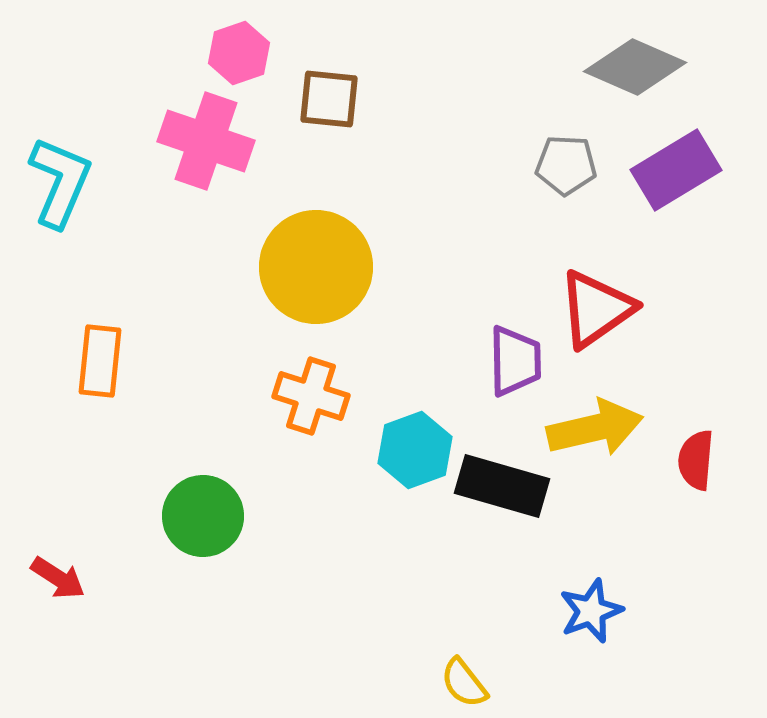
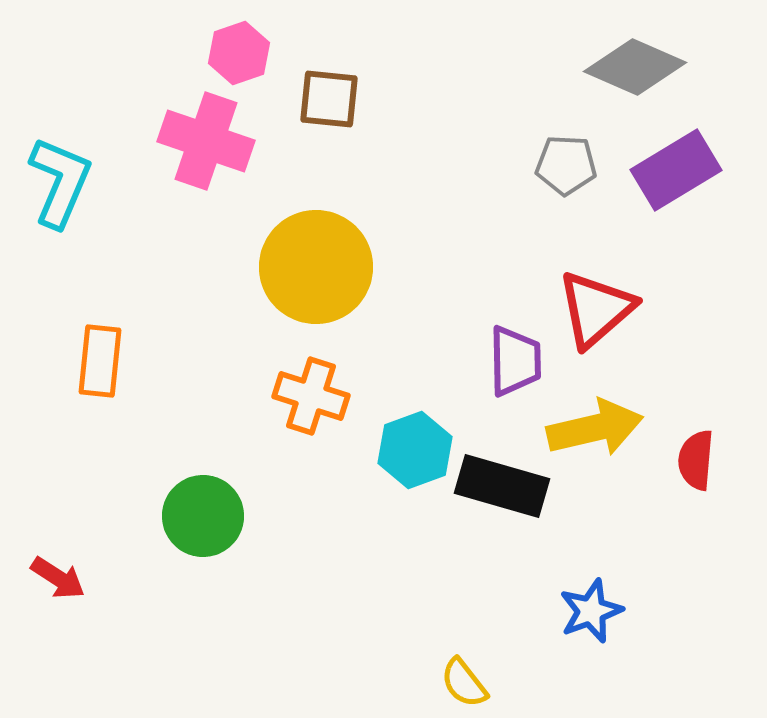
red triangle: rotated 6 degrees counterclockwise
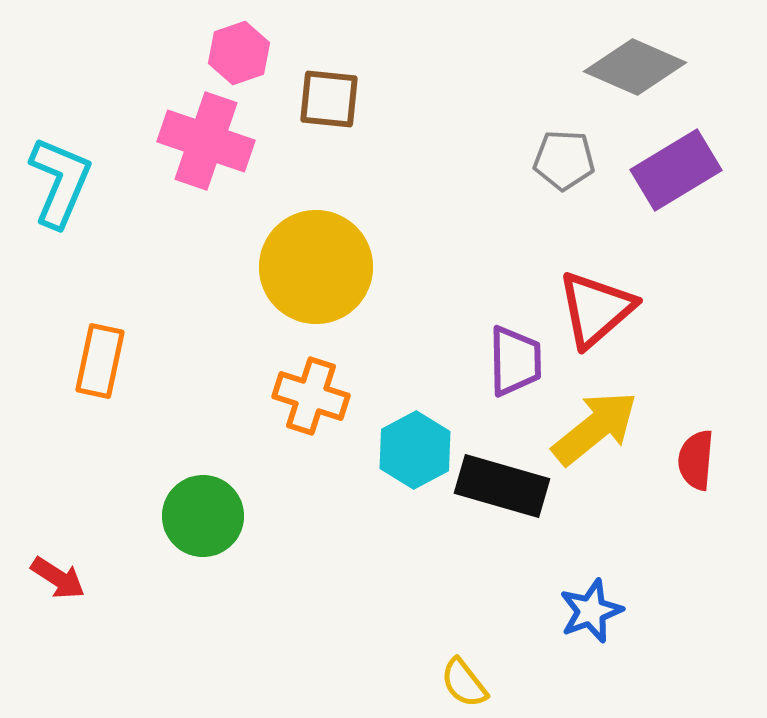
gray pentagon: moved 2 px left, 5 px up
orange rectangle: rotated 6 degrees clockwise
yellow arrow: rotated 26 degrees counterclockwise
cyan hexagon: rotated 8 degrees counterclockwise
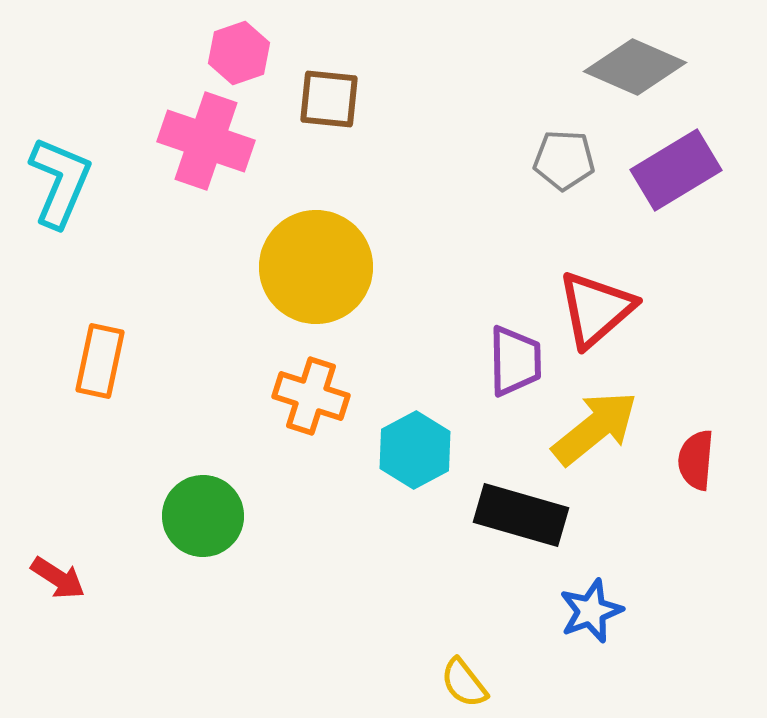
black rectangle: moved 19 px right, 29 px down
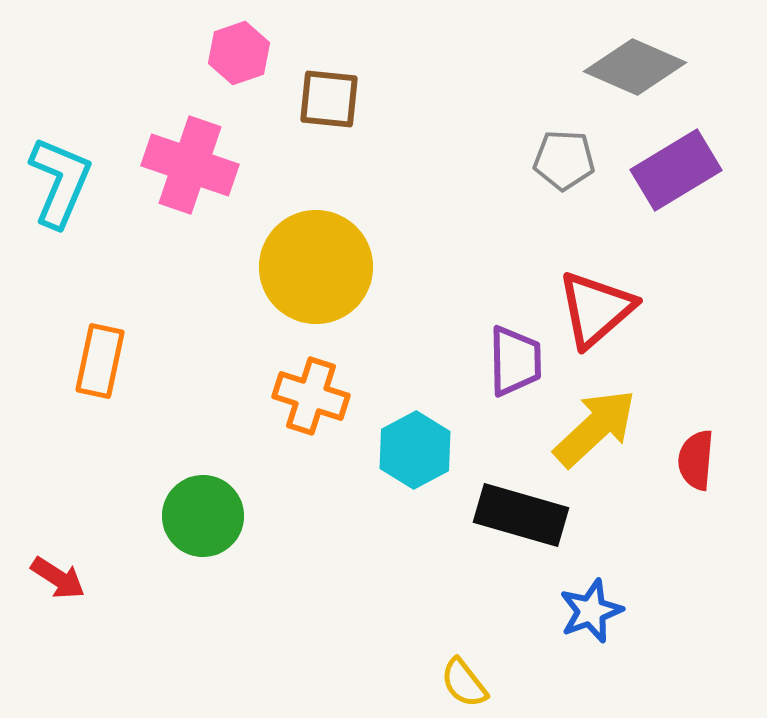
pink cross: moved 16 px left, 24 px down
yellow arrow: rotated 4 degrees counterclockwise
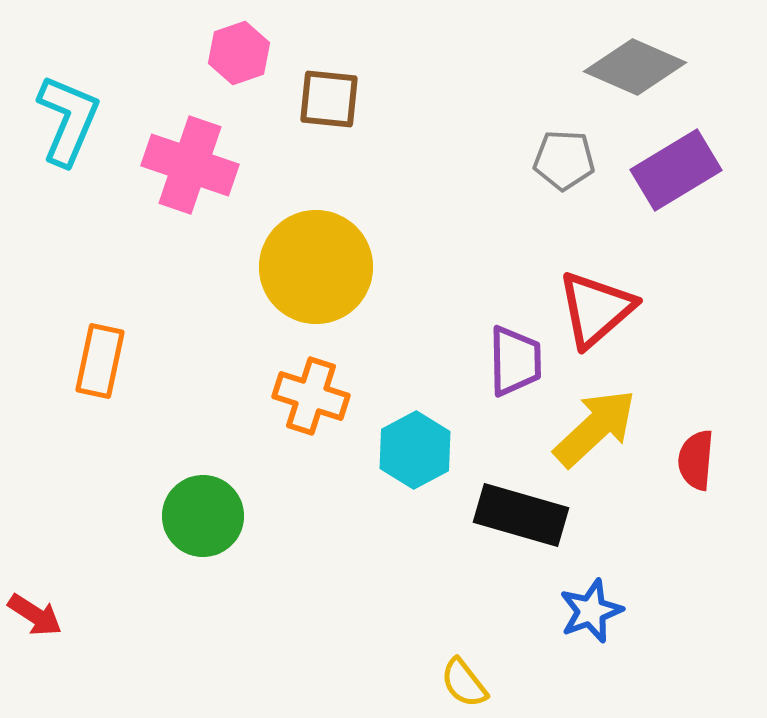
cyan L-shape: moved 8 px right, 62 px up
red arrow: moved 23 px left, 37 px down
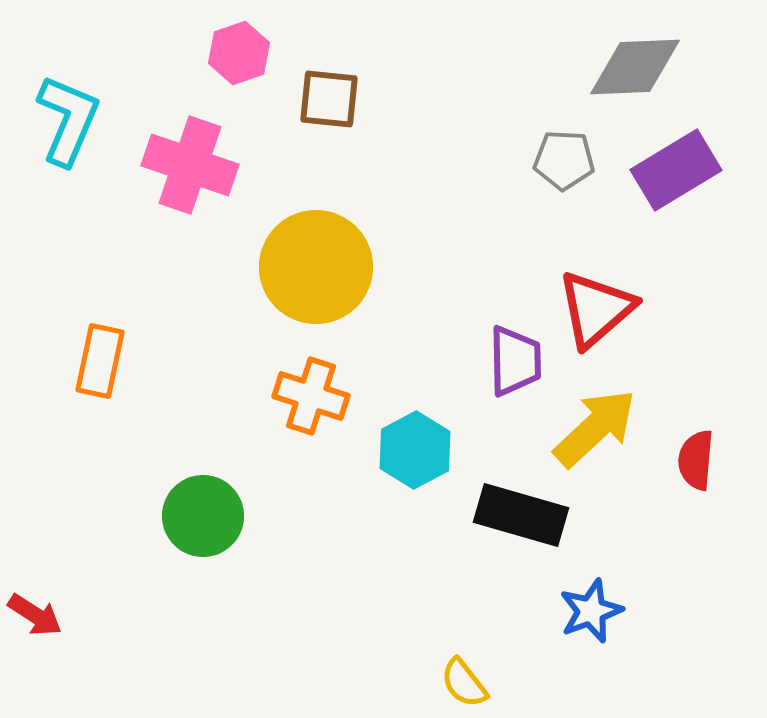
gray diamond: rotated 26 degrees counterclockwise
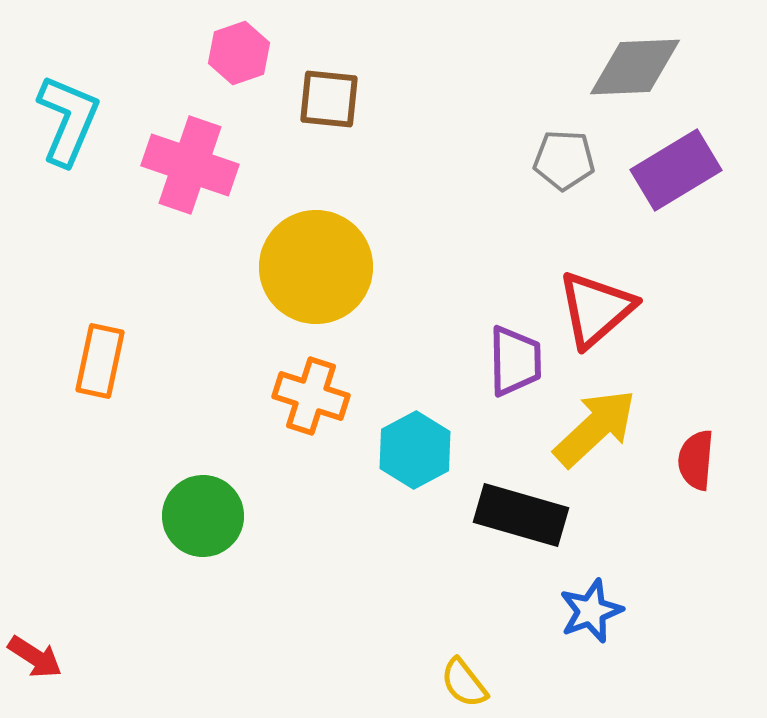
red arrow: moved 42 px down
